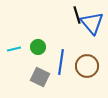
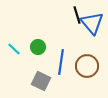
cyan line: rotated 56 degrees clockwise
gray square: moved 1 px right, 4 px down
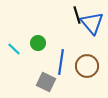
green circle: moved 4 px up
gray square: moved 5 px right, 1 px down
